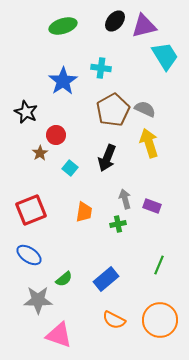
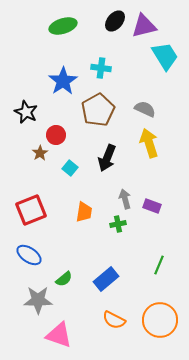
brown pentagon: moved 15 px left
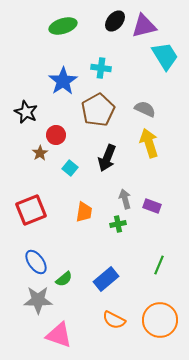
blue ellipse: moved 7 px right, 7 px down; rotated 20 degrees clockwise
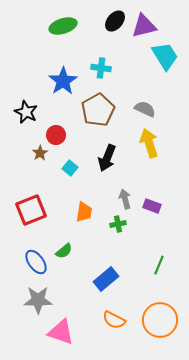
green semicircle: moved 28 px up
pink triangle: moved 2 px right, 3 px up
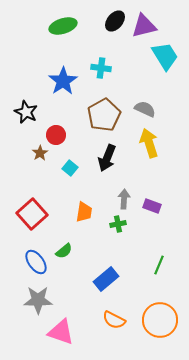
brown pentagon: moved 6 px right, 5 px down
gray arrow: moved 1 px left; rotated 18 degrees clockwise
red square: moved 1 px right, 4 px down; rotated 20 degrees counterclockwise
